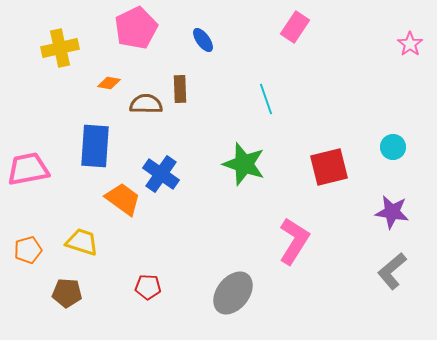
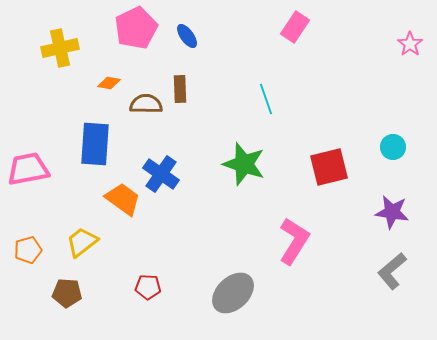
blue ellipse: moved 16 px left, 4 px up
blue rectangle: moved 2 px up
yellow trapezoid: rotated 56 degrees counterclockwise
gray ellipse: rotated 9 degrees clockwise
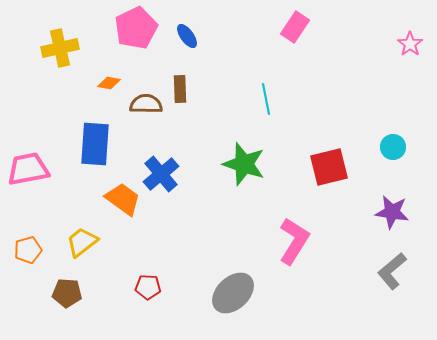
cyan line: rotated 8 degrees clockwise
blue cross: rotated 15 degrees clockwise
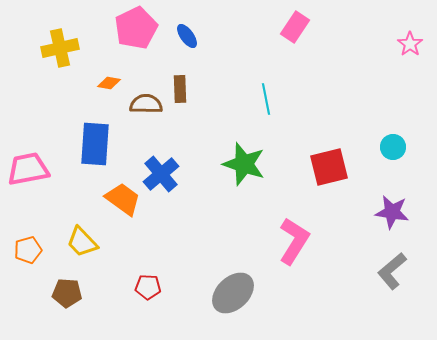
yellow trapezoid: rotated 96 degrees counterclockwise
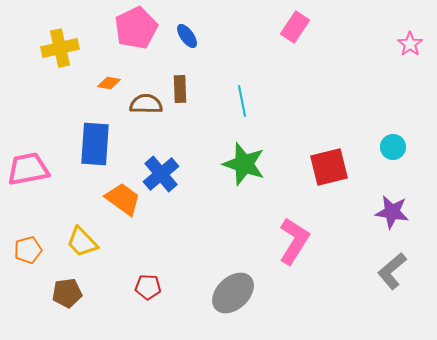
cyan line: moved 24 px left, 2 px down
brown pentagon: rotated 12 degrees counterclockwise
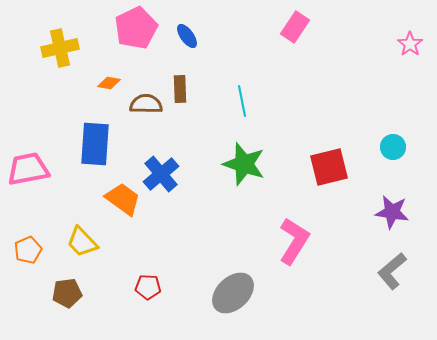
orange pentagon: rotated 8 degrees counterclockwise
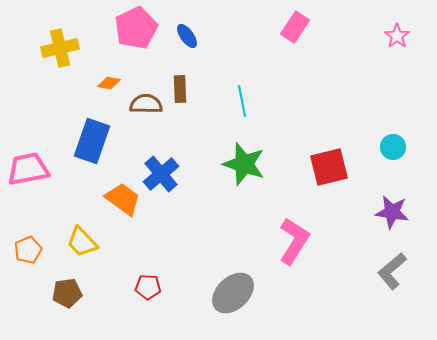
pink star: moved 13 px left, 8 px up
blue rectangle: moved 3 px left, 3 px up; rotated 15 degrees clockwise
